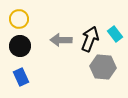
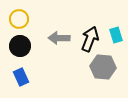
cyan rectangle: moved 1 px right, 1 px down; rotated 21 degrees clockwise
gray arrow: moved 2 px left, 2 px up
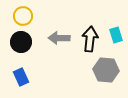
yellow circle: moved 4 px right, 3 px up
black arrow: rotated 15 degrees counterclockwise
black circle: moved 1 px right, 4 px up
gray hexagon: moved 3 px right, 3 px down
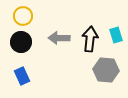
blue rectangle: moved 1 px right, 1 px up
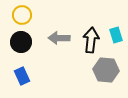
yellow circle: moved 1 px left, 1 px up
black arrow: moved 1 px right, 1 px down
